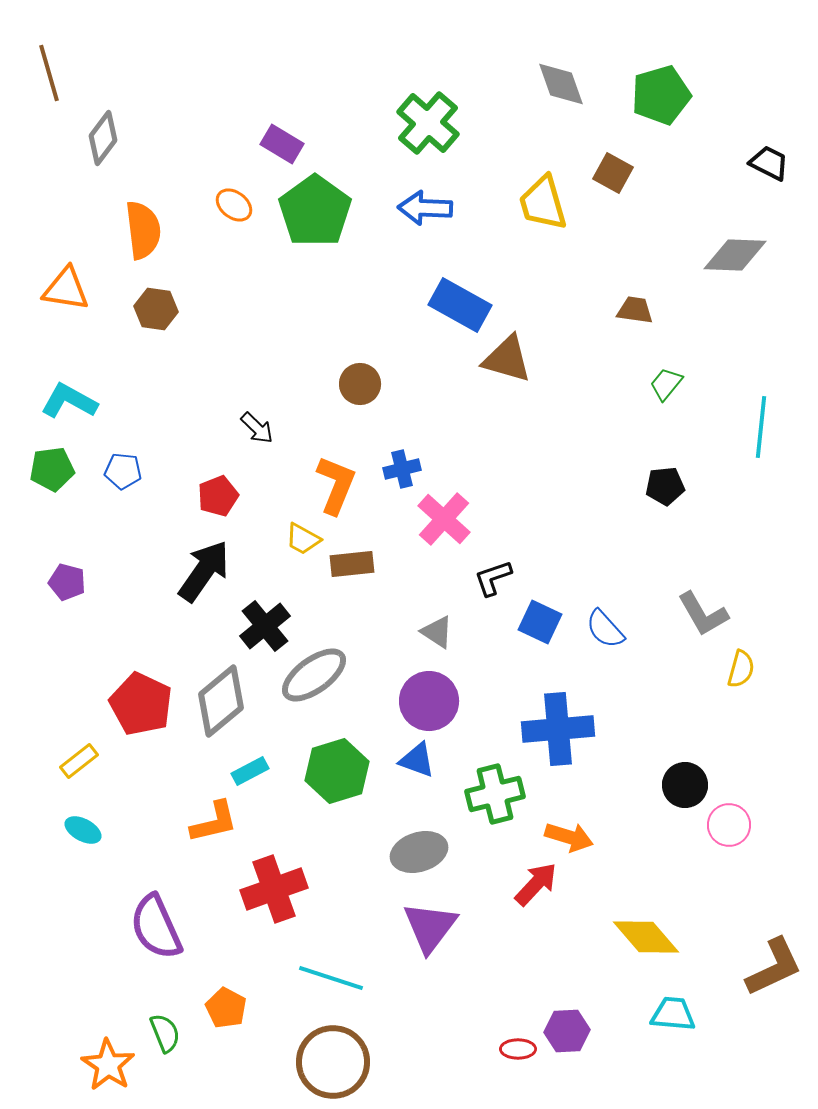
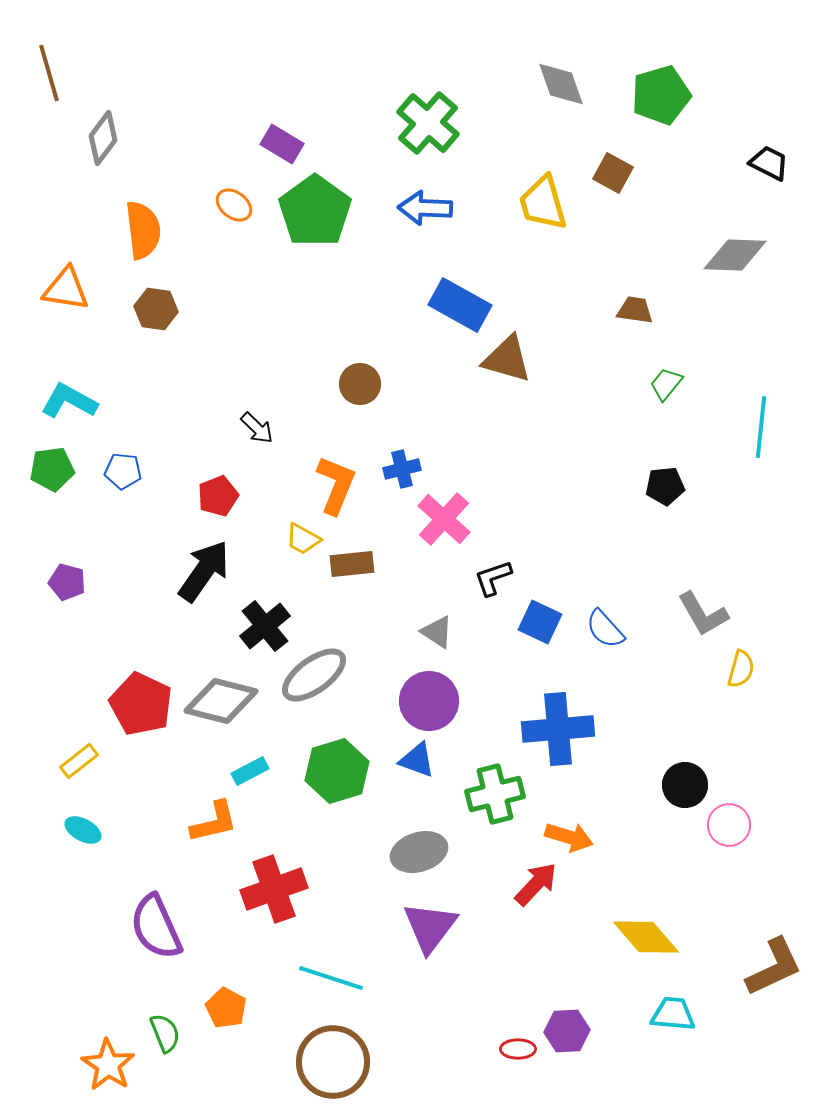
gray diamond at (221, 701): rotated 54 degrees clockwise
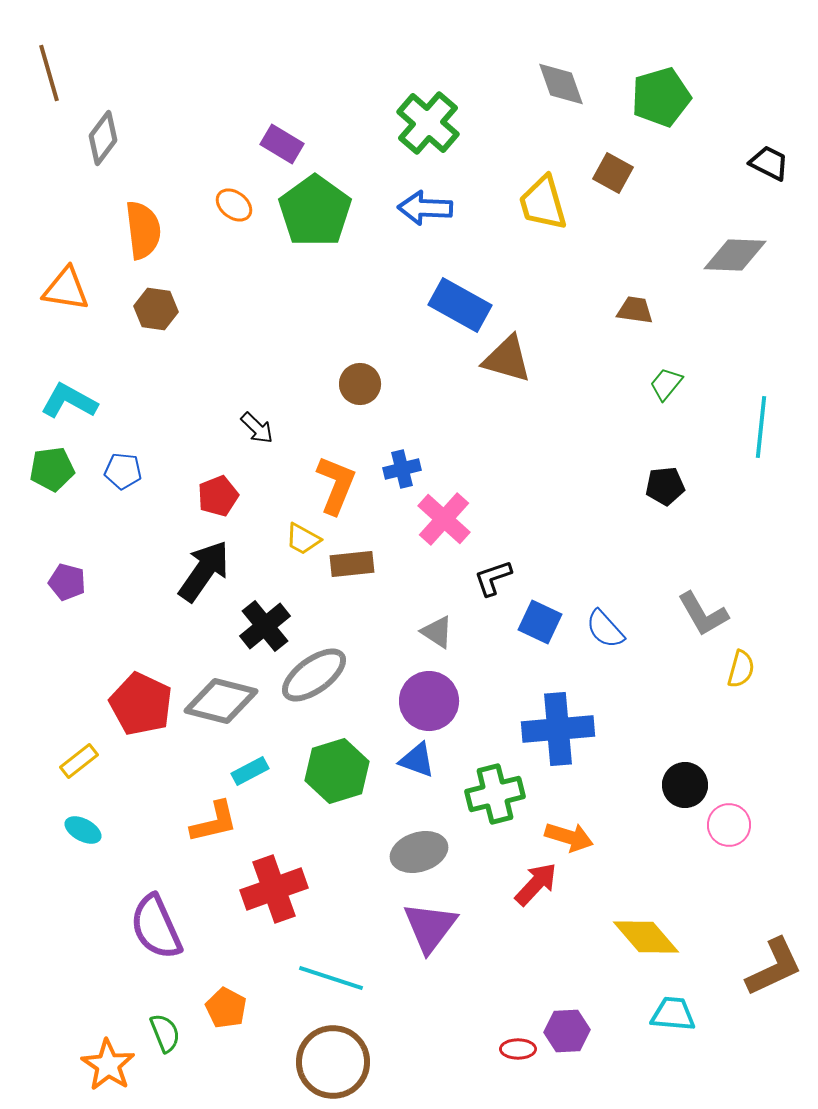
green pentagon at (661, 95): moved 2 px down
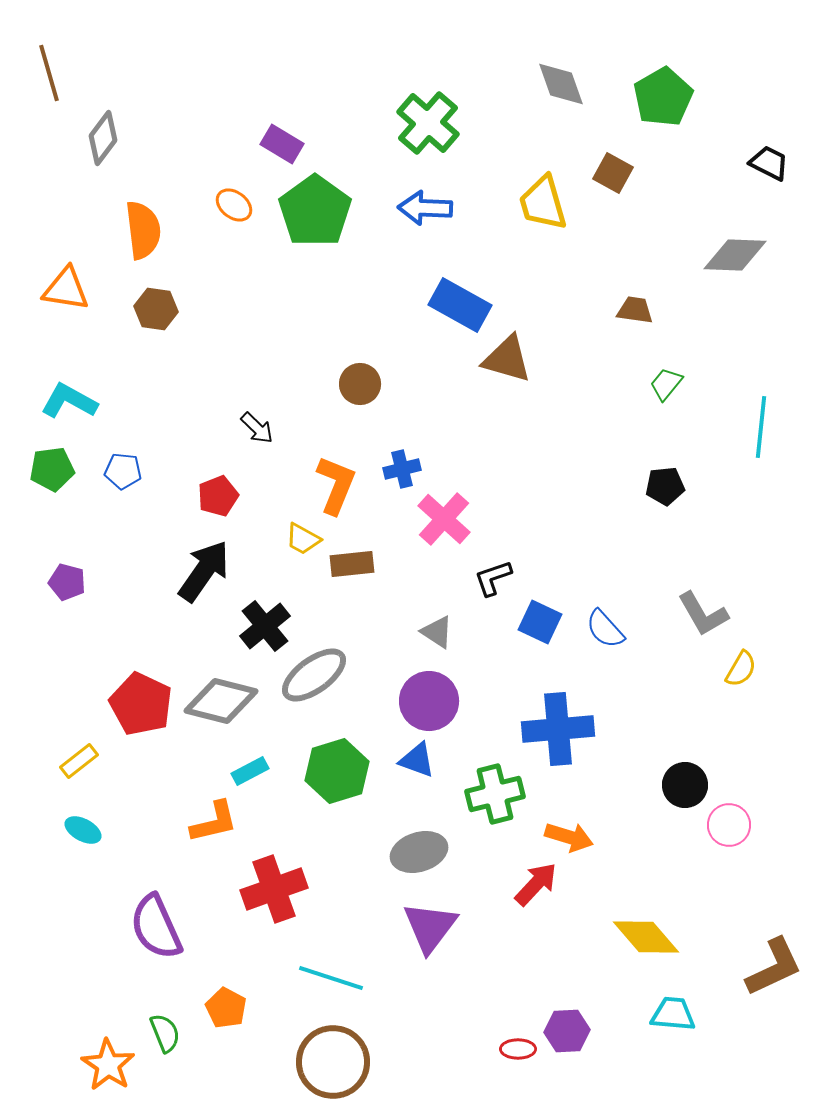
green pentagon at (661, 97): moved 2 px right; rotated 14 degrees counterclockwise
yellow semicircle at (741, 669): rotated 15 degrees clockwise
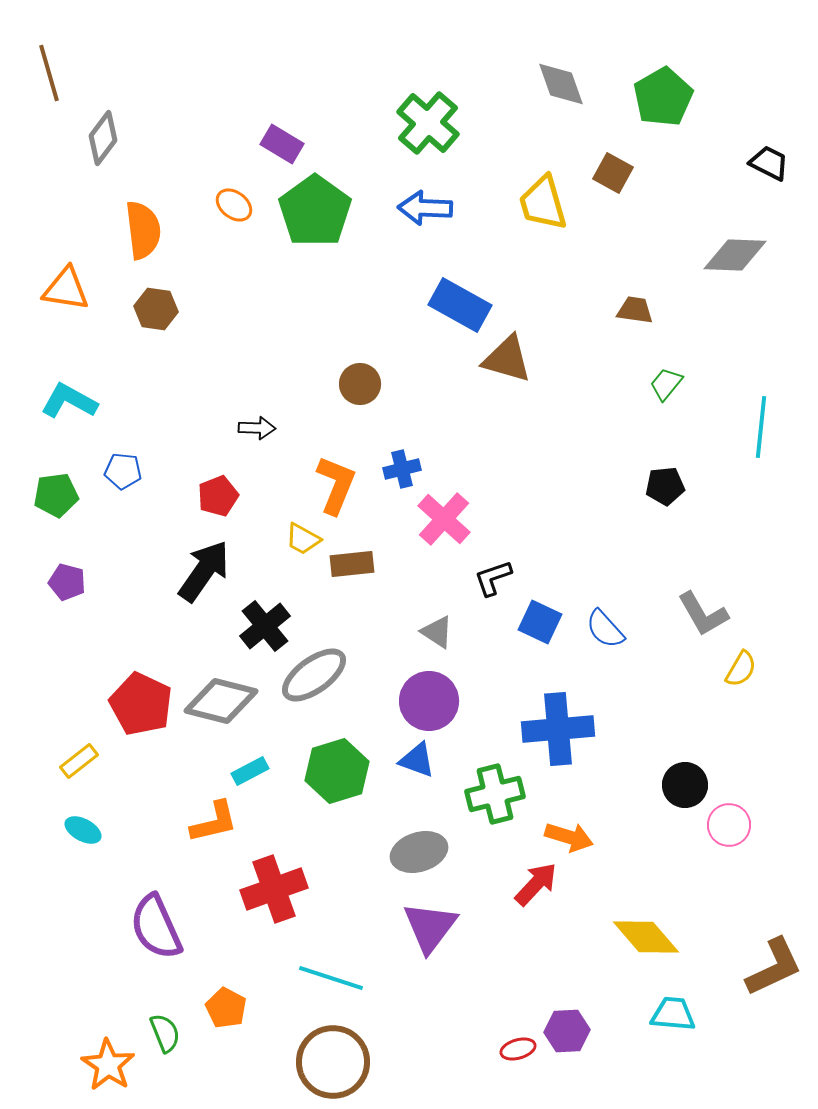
black arrow at (257, 428): rotated 42 degrees counterclockwise
green pentagon at (52, 469): moved 4 px right, 26 px down
red ellipse at (518, 1049): rotated 16 degrees counterclockwise
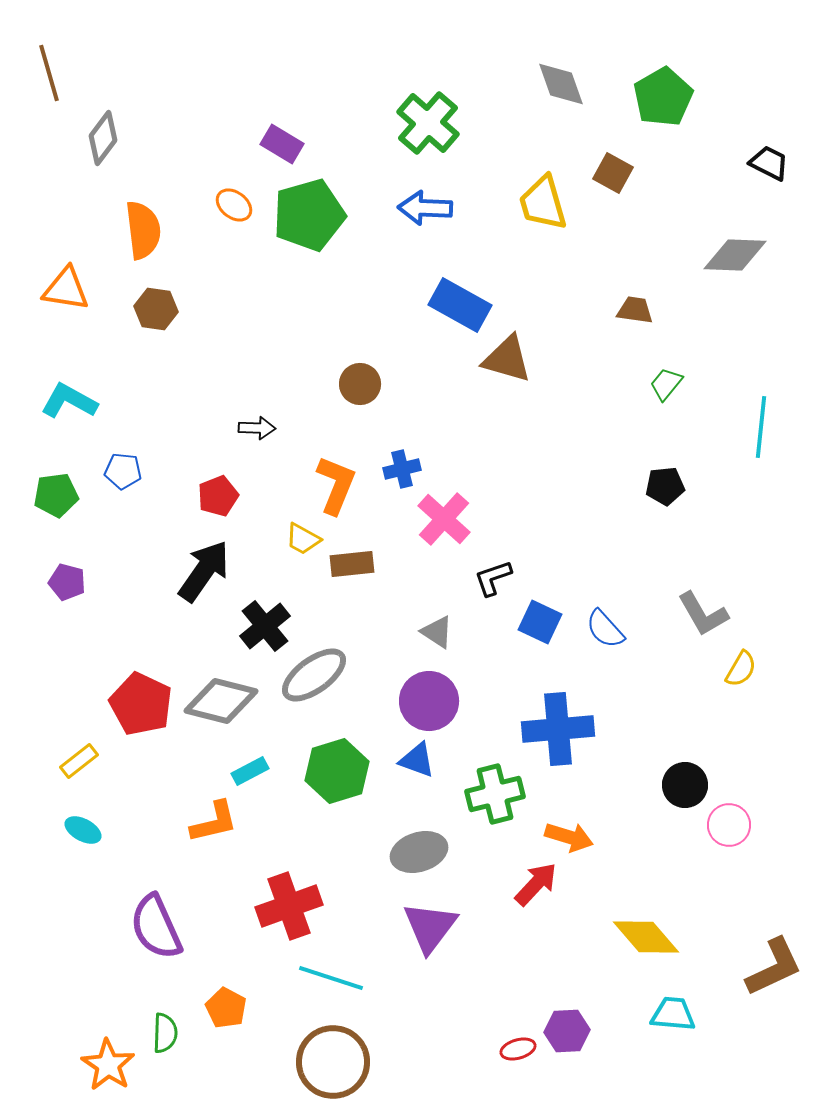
green pentagon at (315, 211): moved 6 px left, 4 px down; rotated 20 degrees clockwise
red cross at (274, 889): moved 15 px right, 17 px down
green semicircle at (165, 1033): rotated 24 degrees clockwise
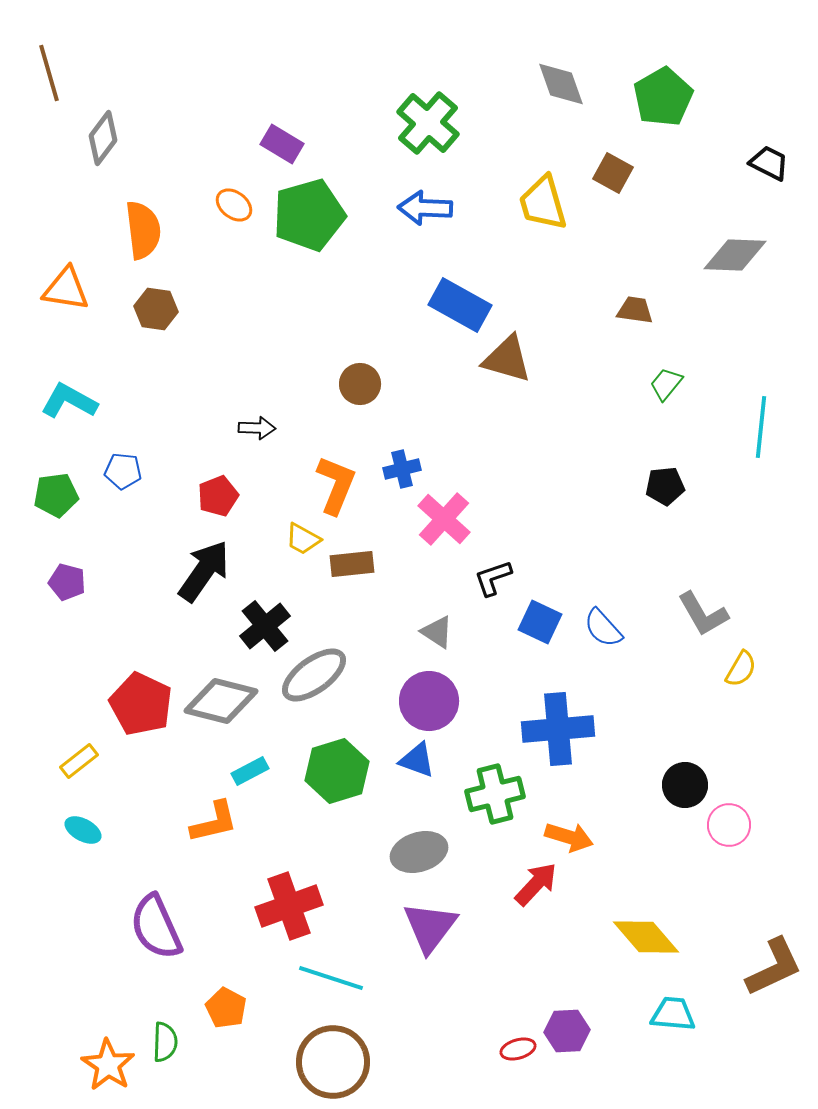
blue semicircle at (605, 629): moved 2 px left, 1 px up
green semicircle at (165, 1033): moved 9 px down
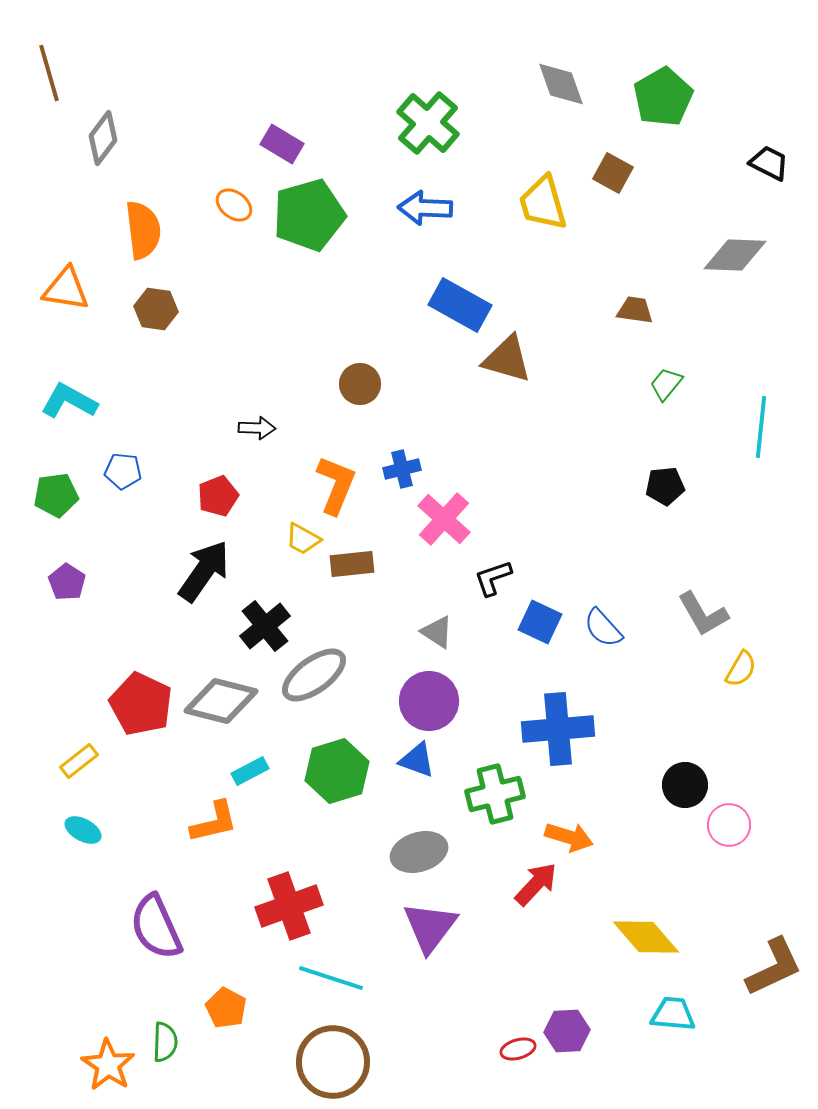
purple pentagon at (67, 582): rotated 18 degrees clockwise
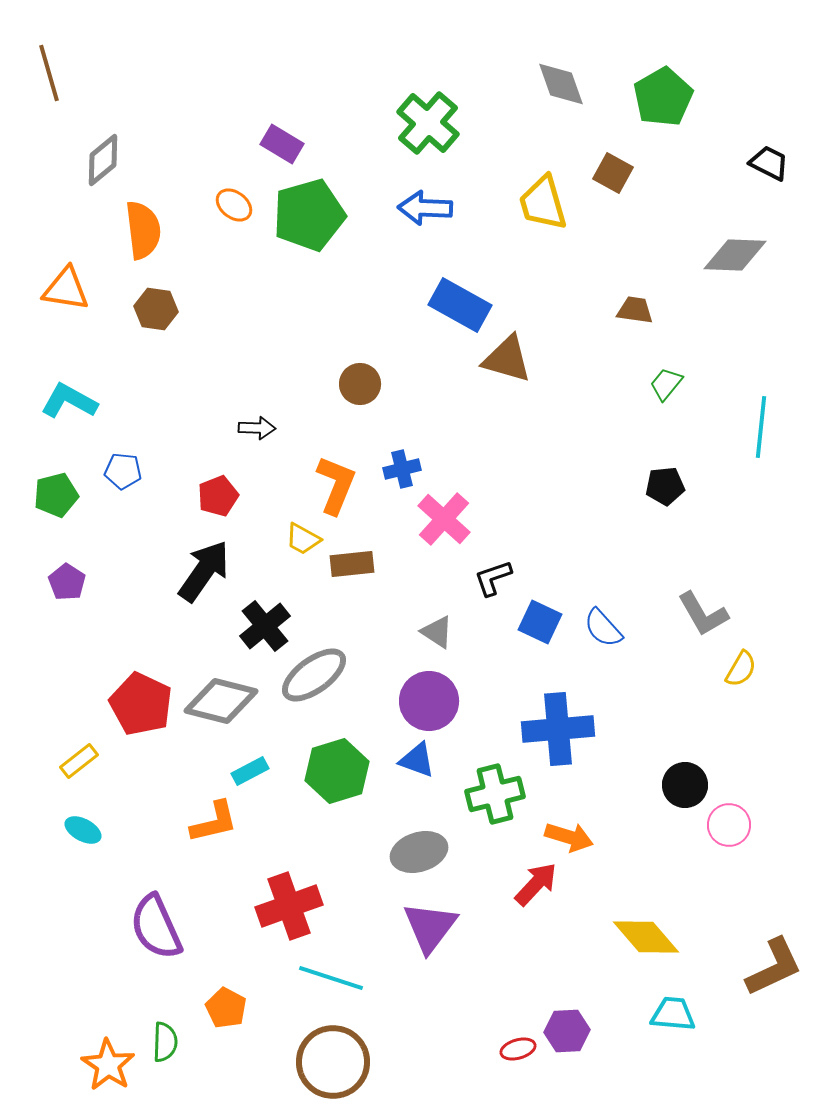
gray diamond at (103, 138): moved 22 px down; rotated 14 degrees clockwise
green pentagon at (56, 495): rotated 6 degrees counterclockwise
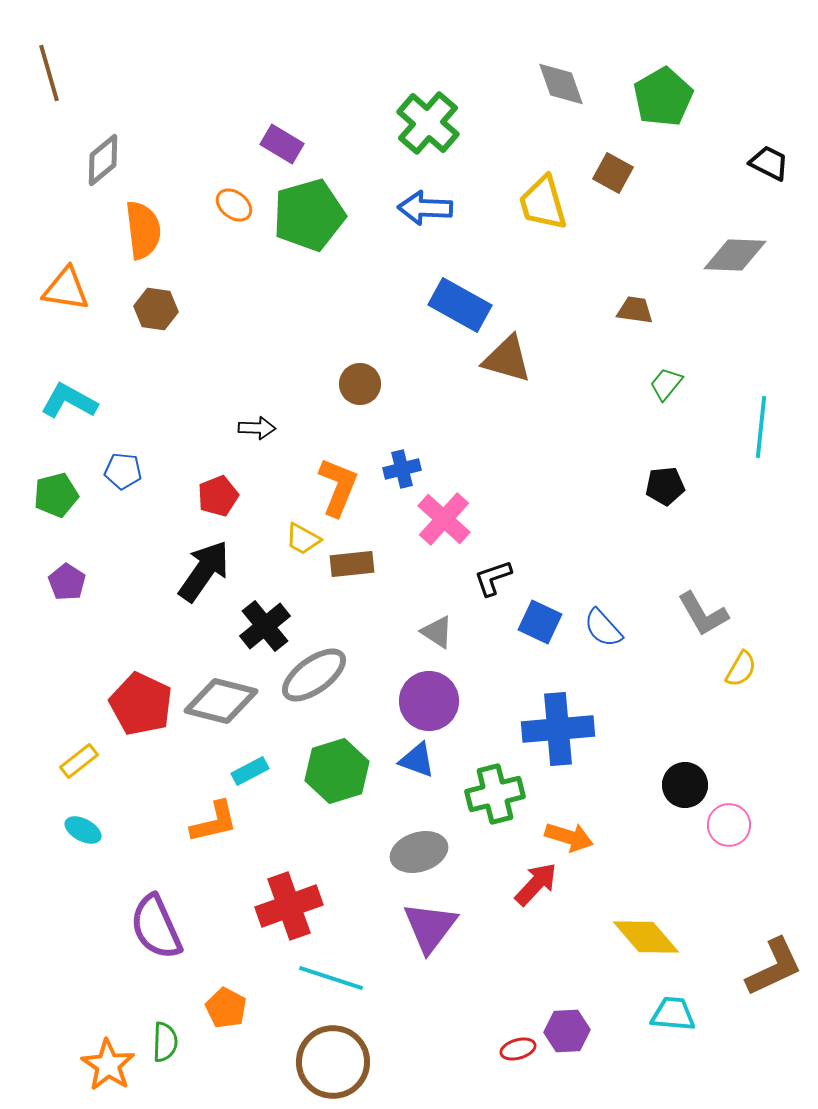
orange L-shape at (336, 485): moved 2 px right, 2 px down
